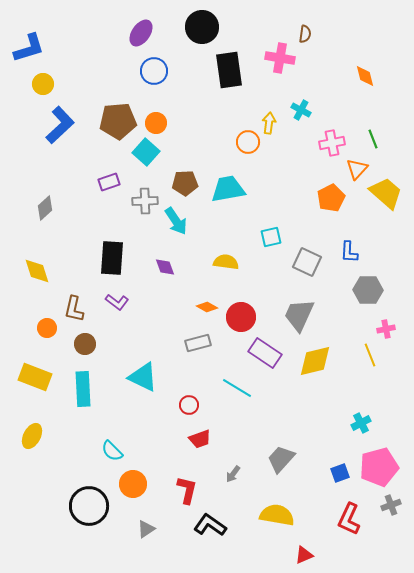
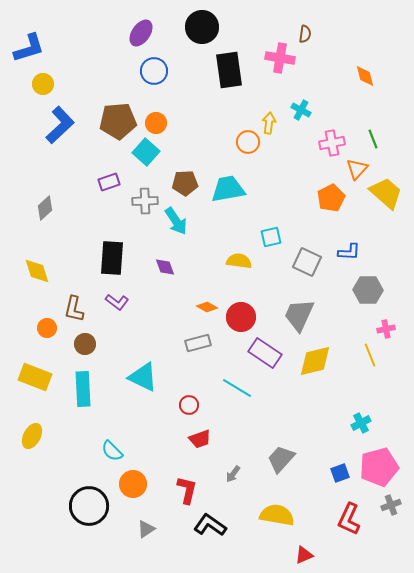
blue L-shape at (349, 252): rotated 90 degrees counterclockwise
yellow semicircle at (226, 262): moved 13 px right, 1 px up
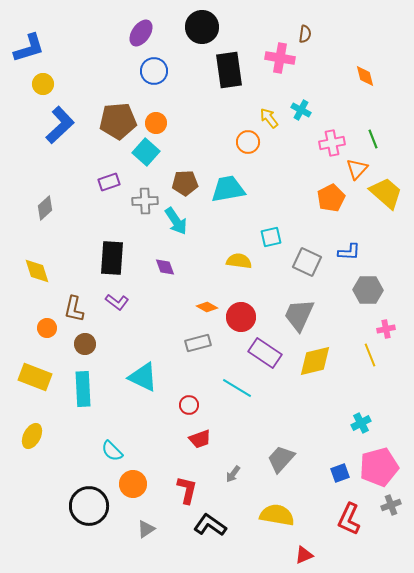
yellow arrow at (269, 123): moved 5 px up; rotated 45 degrees counterclockwise
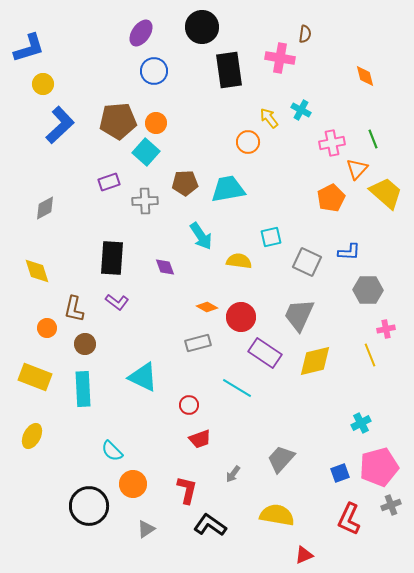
gray diamond at (45, 208): rotated 15 degrees clockwise
cyan arrow at (176, 221): moved 25 px right, 15 px down
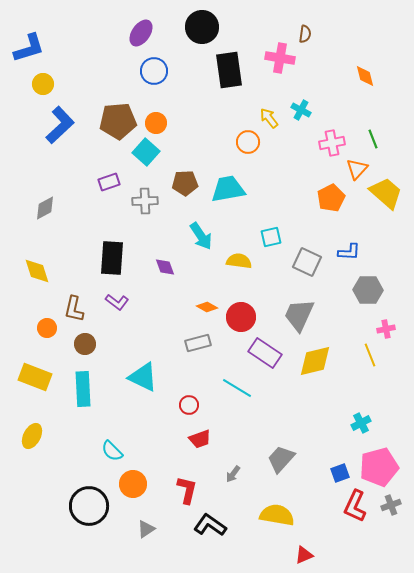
red L-shape at (349, 519): moved 6 px right, 13 px up
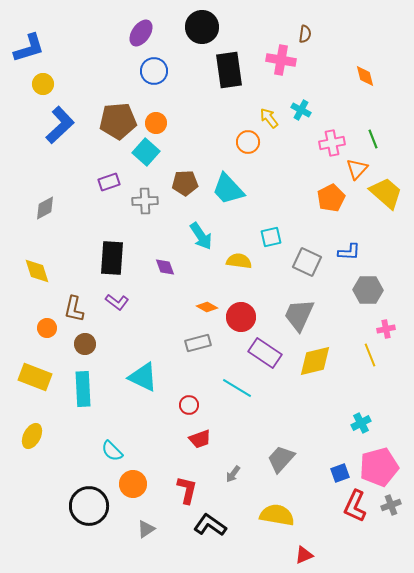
pink cross at (280, 58): moved 1 px right, 2 px down
cyan trapezoid at (228, 189): rotated 123 degrees counterclockwise
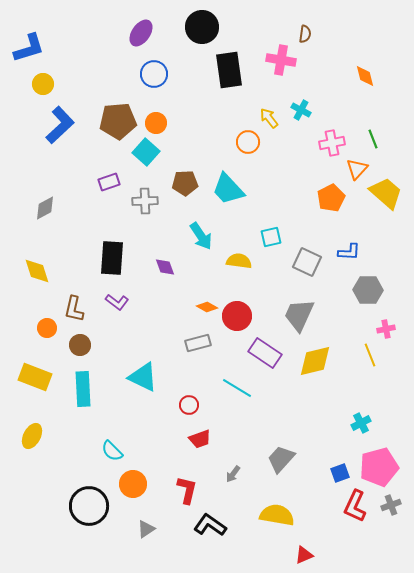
blue circle at (154, 71): moved 3 px down
red circle at (241, 317): moved 4 px left, 1 px up
brown circle at (85, 344): moved 5 px left, 1 px down
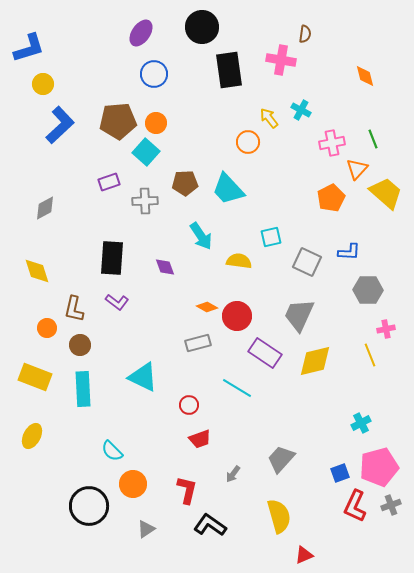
yellow semicircle at (277, 515): moved 2 px right, 1 px down; rotated 64 degrees clockwise
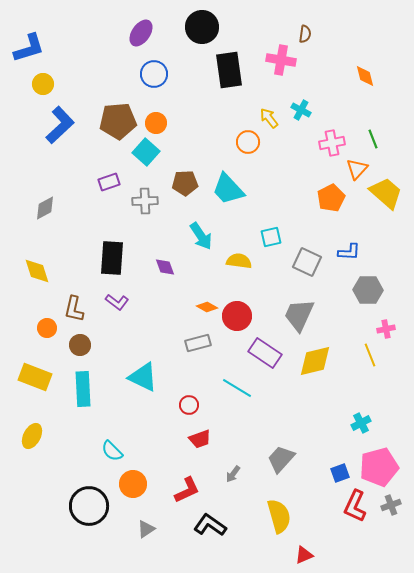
red L-shape at (187, 490): rotated 52 degrees clockwise
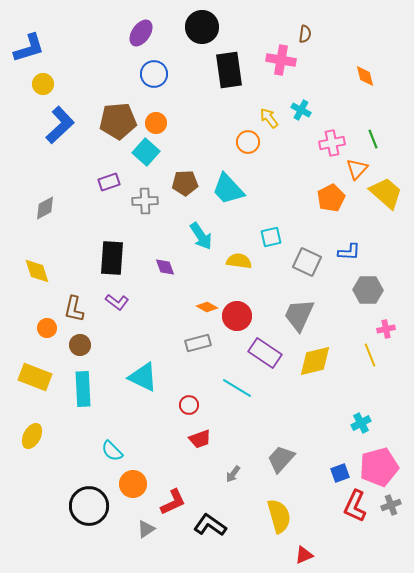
red L-shape at (187, 490): moved 14 px left, 12 px down
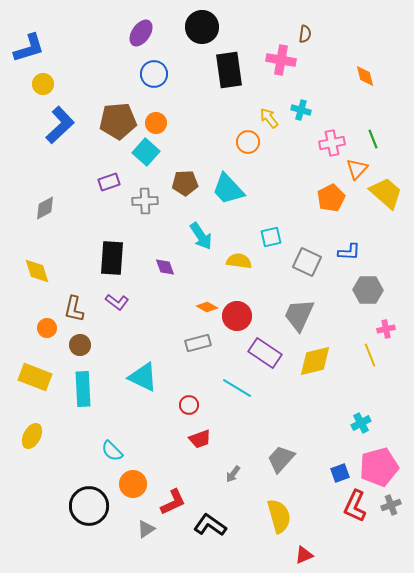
cyan cross at (301, 110): rotated 12 degrees counterclockwise
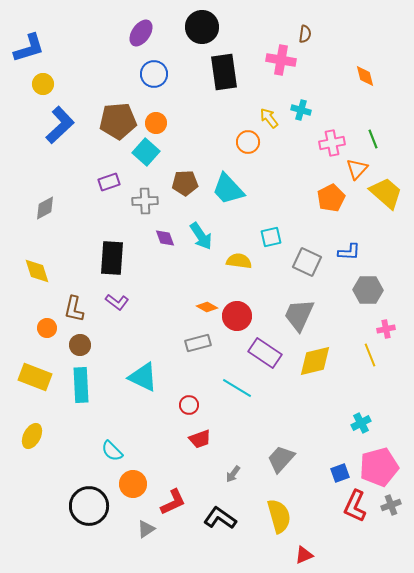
black rectangle at (229, 70): moved 5 px left, 2 px down
purple diamond at (165, 267): moved 29 px up
cyan rectangle at (83, 389): moved 2 px left, 4 px up
black L-shape at (210, 525): moved 10 px right, 7 px up
